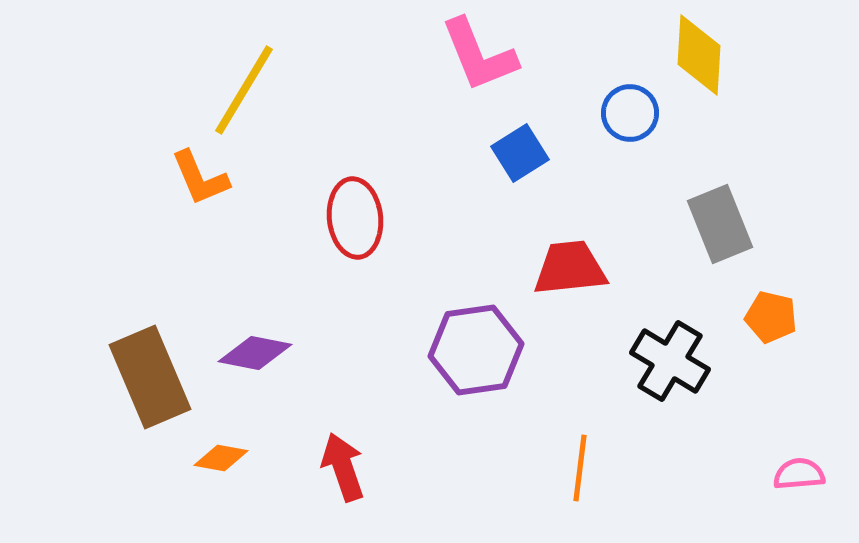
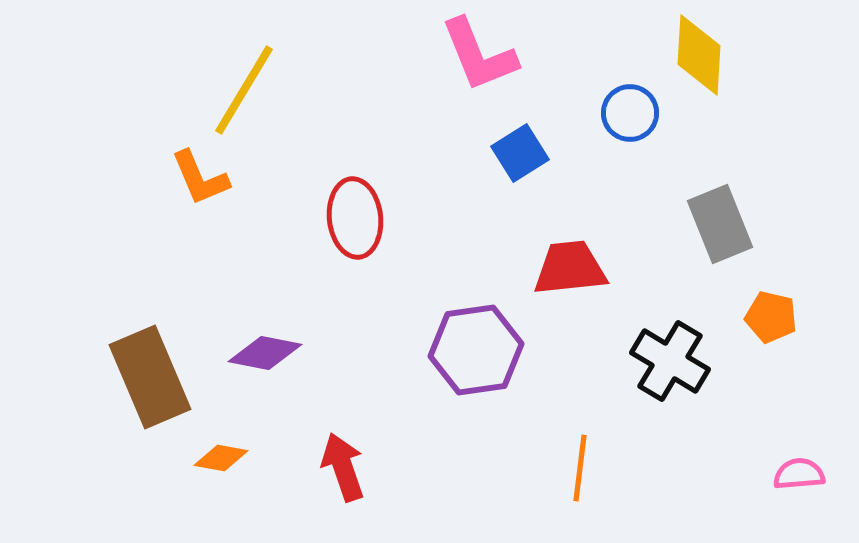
purple diamond: moved 10 px right
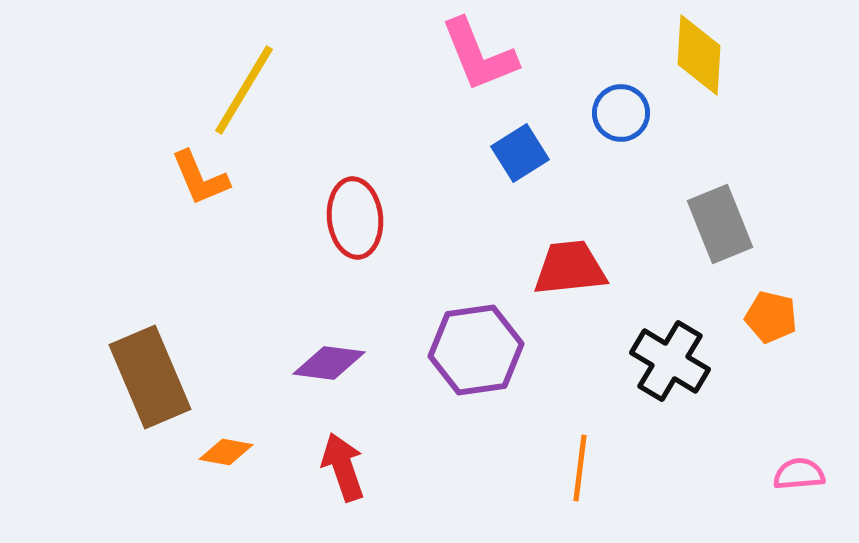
blue circle: moved 9 px left
purple diamond: moved 64 px right, 10 px down; rotated 4 degrees counterclockwise
orange diamond: moved 5 px right, 6 px up
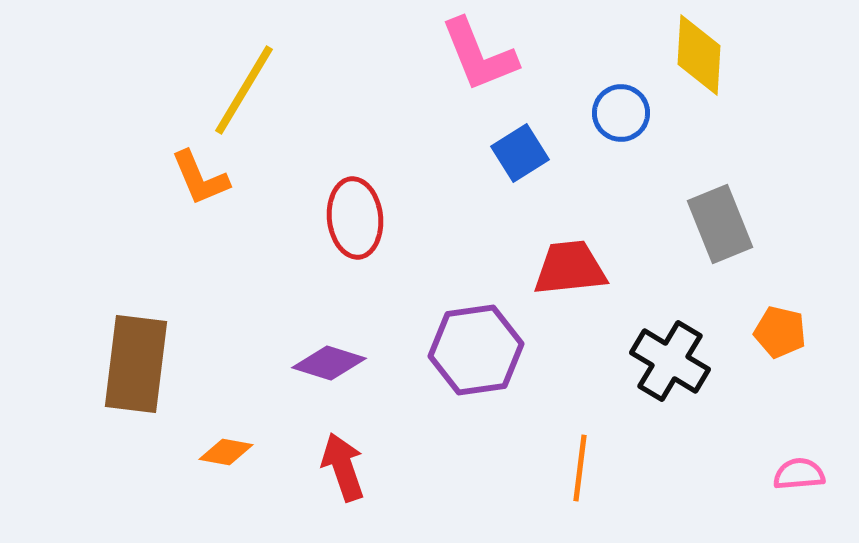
orange pentagon: moved 9 px right, 15 px down
purple diamond: rotated 10 degrees clockwise
brown rectangle: moved 14 px left, 13 px up; rotated 30 degrees clockwise
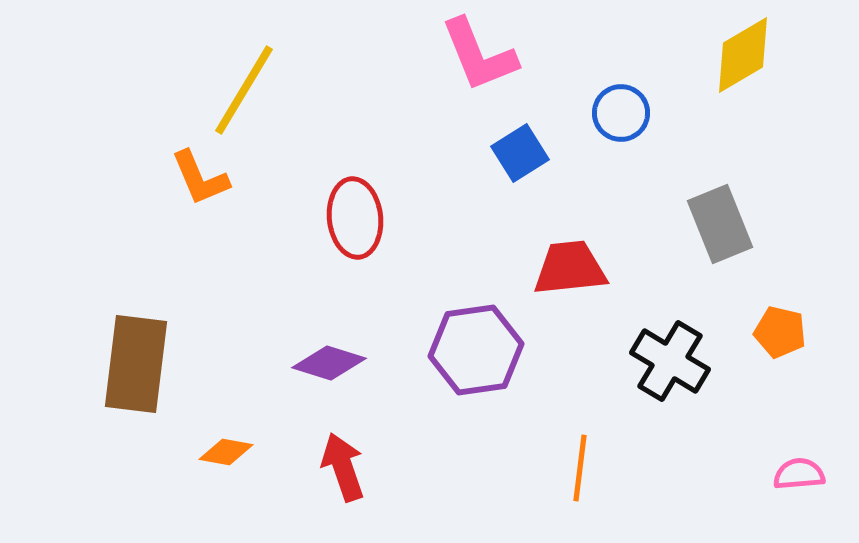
yellow diamond: moved 44 px right; rotated 56 degrees clockwise
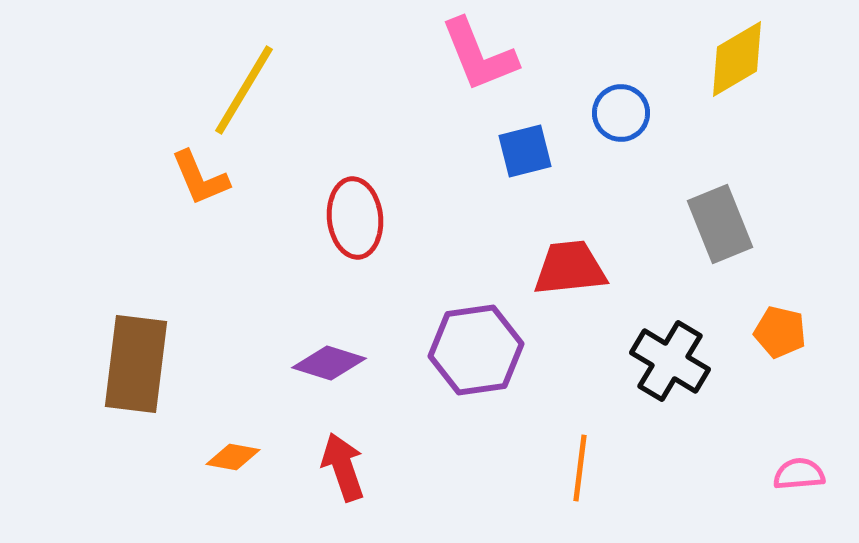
yellow diamond: moved 6 px left, 4 px down
blue square: moved 5 px right, 2 px up; rotated 18 degrees clockwise
orange diamond: moved 7 px right, 5 px down
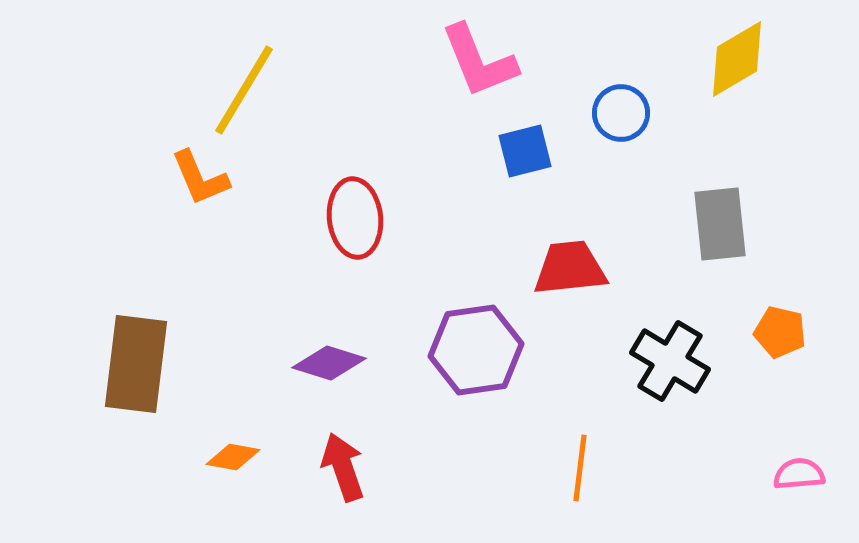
pink L-shape: moved 6 px down
gray rectangle: rotated 16 degrees clockwise
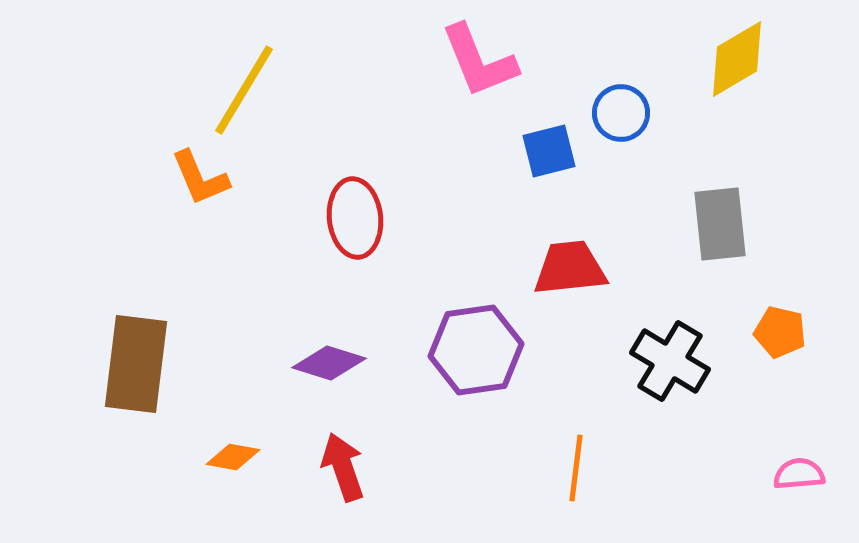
blue square: moved 24 px right
orange line: moved 4 px left
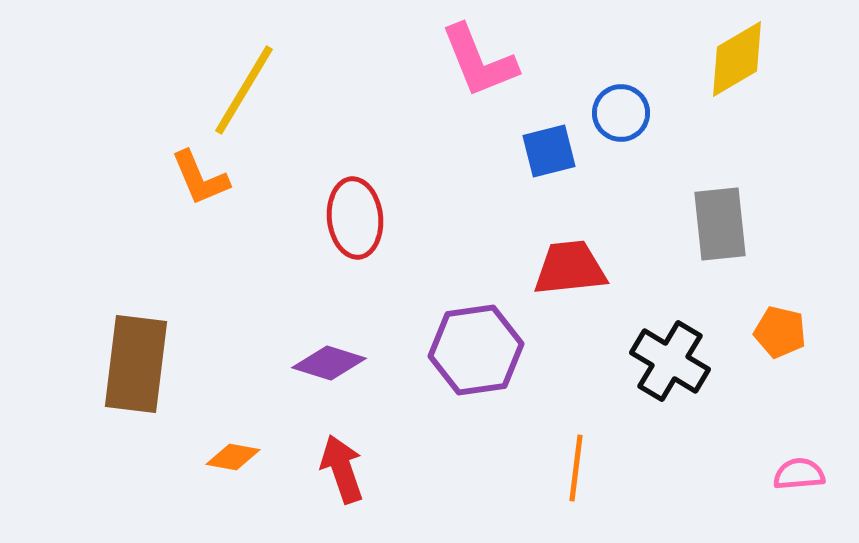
red arrow: moved 1 px left, 2 px down
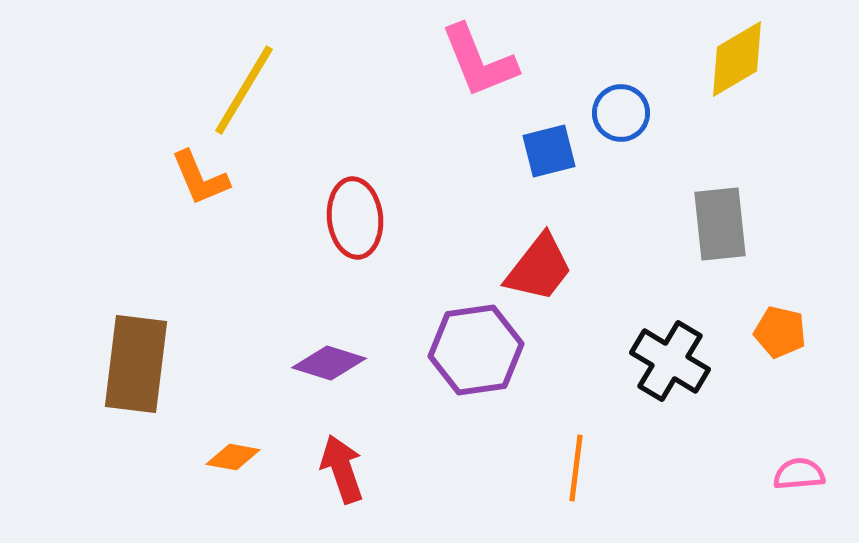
red trapezoid: moved 31 px left; rotated 134 degrees clockwise
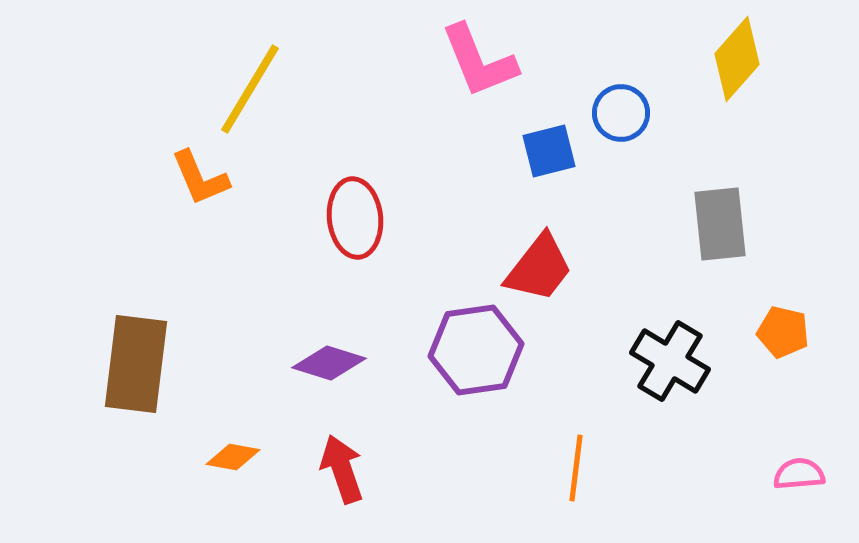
yellow diamond: rotated 18 degrees counterclockwise
yellow line: moved 6 px right, 1 px up
orange pentagon: moved 3 px right
